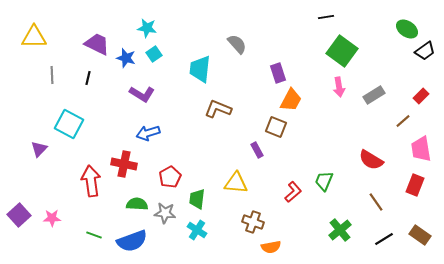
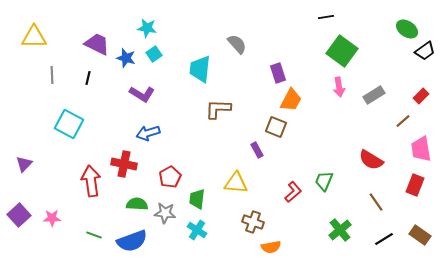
brown L-shape at (218, 109): rotated 20 degrees counterclockwise
purple triangle at (39, 149): moved 15 px left, 15 px down
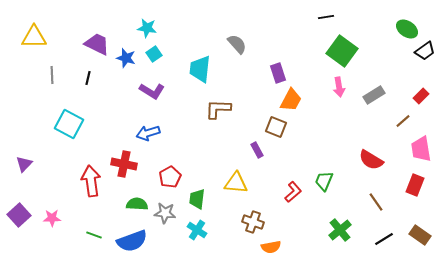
purple L-shape at (142, 94): moved 10 px right, 3 px up
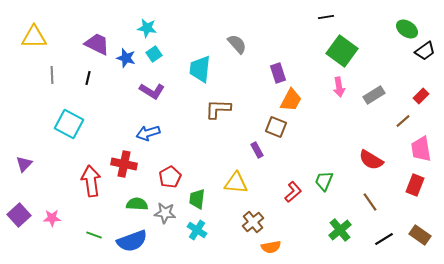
brown line at (376, 202): moved 6 px left
brown cross at (253, 222): rotated 30 degrees clockwise
